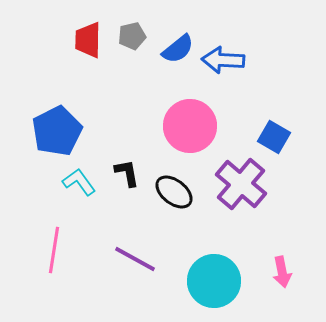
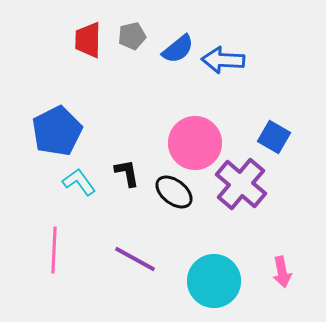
pink circle: moved 5 px right, 17 px down
pink line: rotated 6 degrees counterclockwise
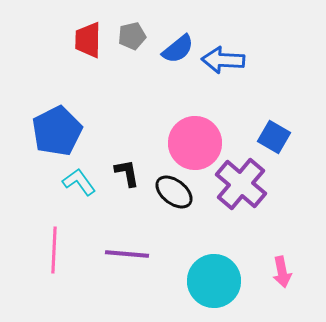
purple line: moved 8 px left, 5 px up; rotated 24 degrees counterclockwise
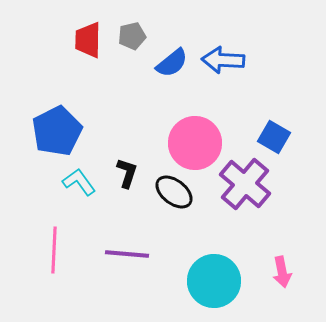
blue semicircle: moved 6 px left, 14 px down
black L-shape: rotated 28 degrees clockwise
purple cross: moved 4 px right
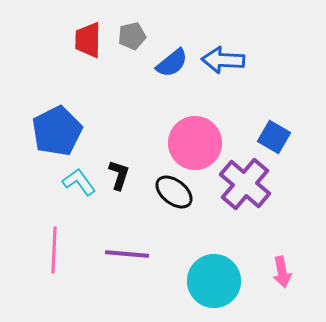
black L-shape: moved 8 px left, 2 px down
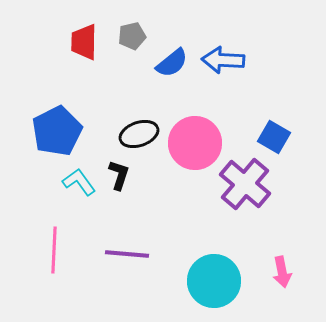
red trapezoid: moved 4 px left, 2 px down
black ellipse: moved 35 px left, 58 px up; rotated 57 degrees counterclockwise
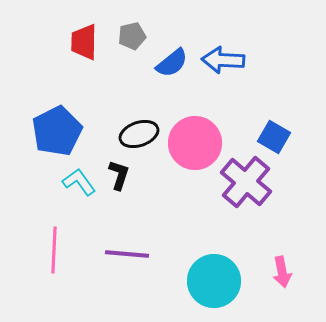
purple cross: moved 1 px right, 2 px up
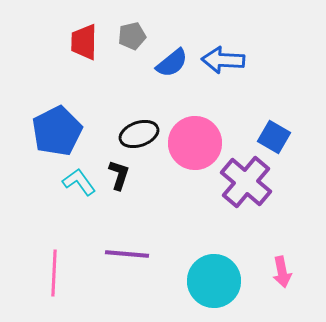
pink line: moved 23 px down
